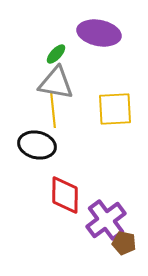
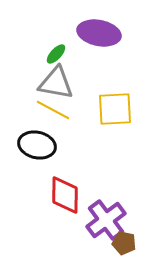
yellow line: rotated 56 degrees counterclockwise
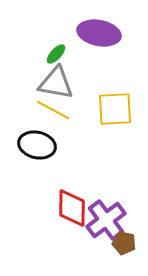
red diamond: moved 7 px right, 13 px down
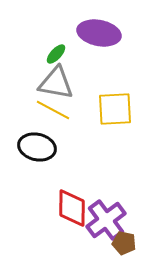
black ellipse: moved 2 px down
